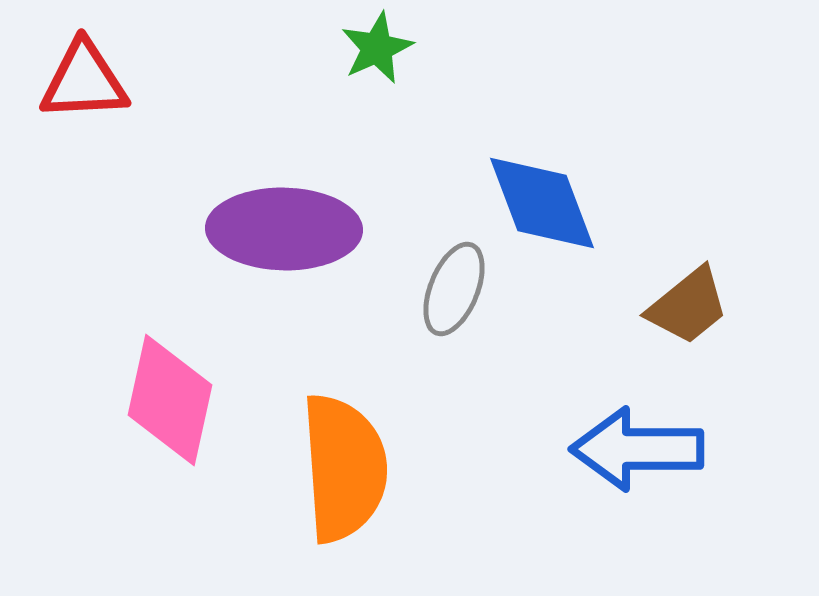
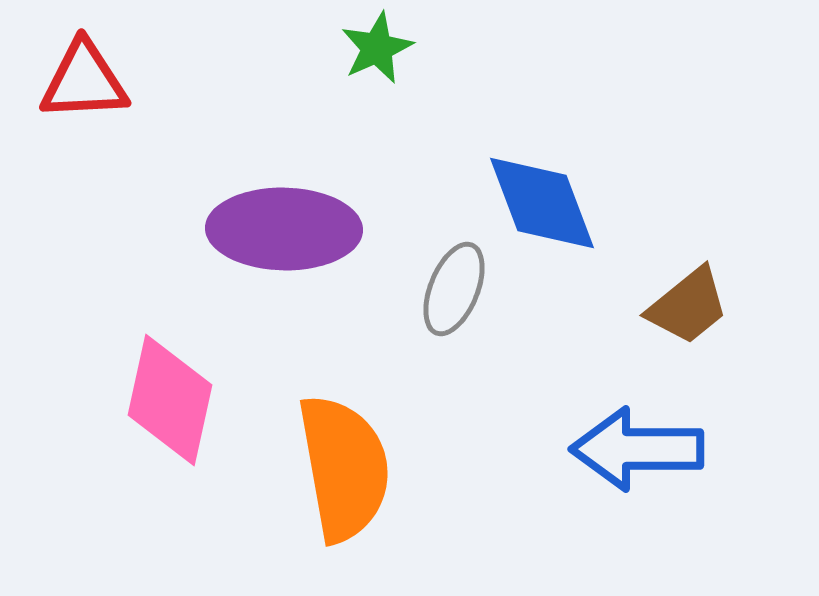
orange semicircle: rotated 6 degrees counterclockwise
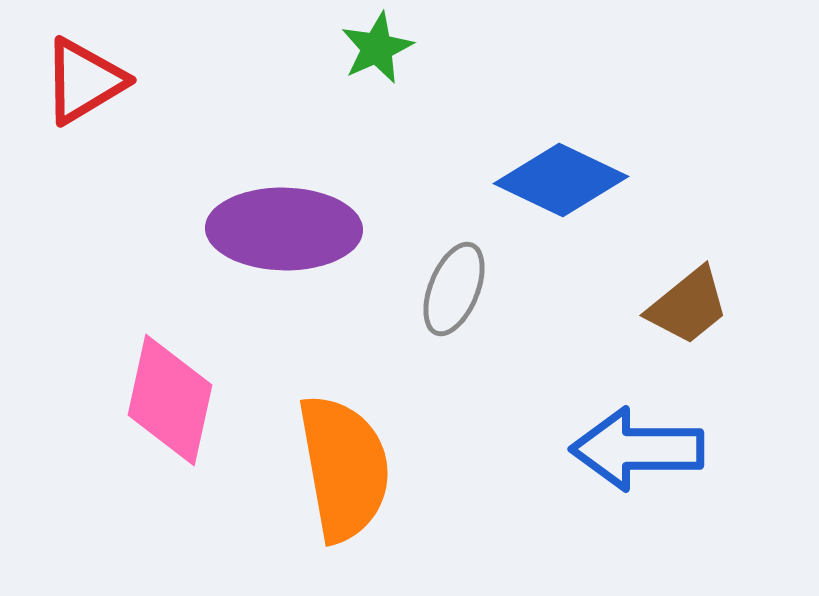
red triangle: rotated 28 degrees counterclockwise
blue diamond: moved 19 px right, 23 px up; rotated 44 degrees counterclockwise
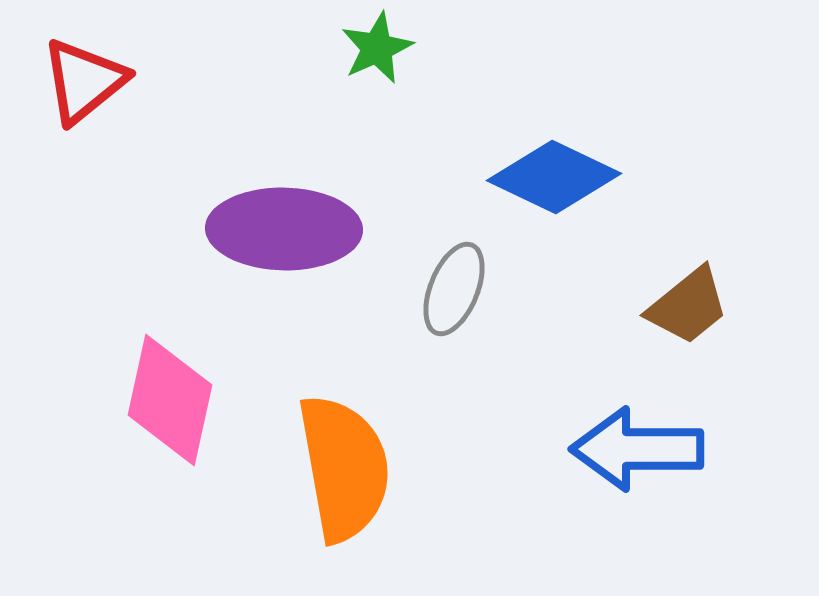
red triangle: rotated 8 degrees counterclockwise
blue diamond: moved 7 px left, 3 px up
